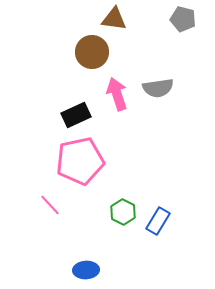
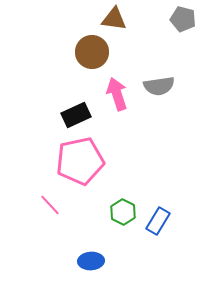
gray semicircle: moved 1 px right, 2 px up
blue ellipse: moved 5 px right, 9 px up
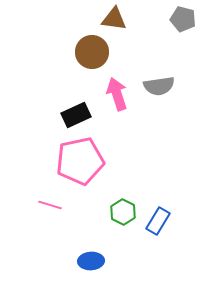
pink line: rotated 30 degrees counterclockwise
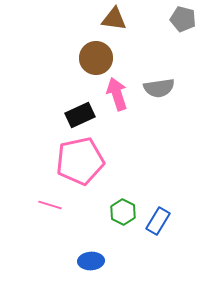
brown circle: moved 4 px right, 6 px down
gray semicircle: moved 2 px down
black rectangle: moved 4 px right
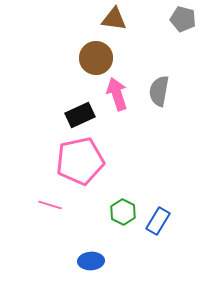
gray semicircle: moved 3 px down; rotated 108 degrees clockwise
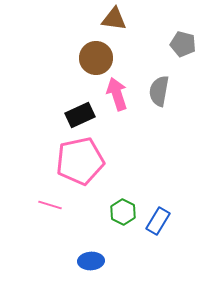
gray pentagon: moved 25 px down
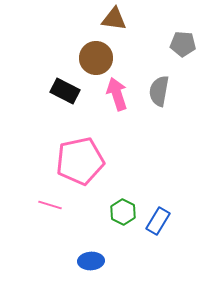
gray pentagon: rotated 10 degrees counterclockwise
black rectangle: moved 15 px left, 24 px up; rotated 52 degrees clockwise
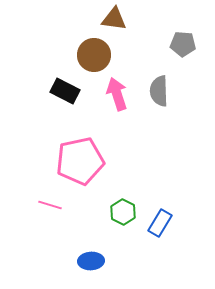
brown circle: moved 2 px left, 3 px up
gray semicircle: rotated 12 degrees counterclockwise
blue rectangle: moved 2 px right, 2 px down
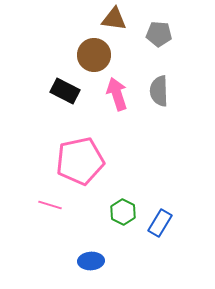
gray pentagon: moved 24 px left, 10 px up
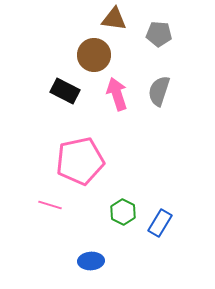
gray semicircle: rotated 20 degrees clockwise
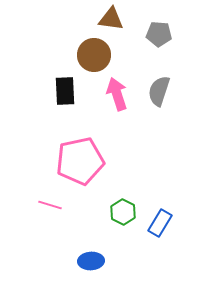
brown triangle: moved 3 px left
black rectangle: rotated 60 degrees clockwise
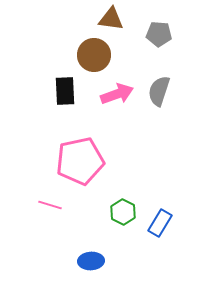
pink arrow: rotated 88 degrees clockwise
